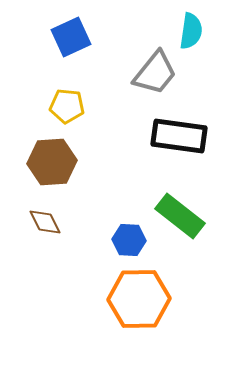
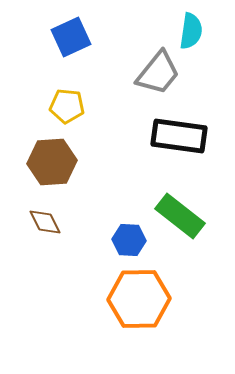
gray trapezoid: moved 3 px right
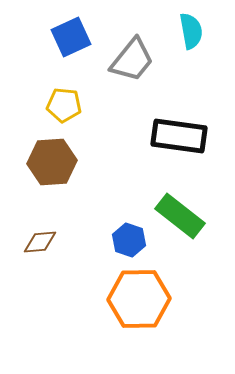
cyan semicircle: rotated 18 degrees counterclockwise
gray trapezoid: moved 26 px left, 13 px up
yellow pentagon: moved 3 px left, 1 px up
brown diamond: moved 5 px left, 20 px down; rotated 68 degrees counterclockwise
blue hexagon: rotated 16 degrees clockwise
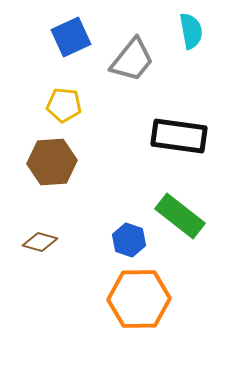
brown diamond: rotated 20 degrees clockwise
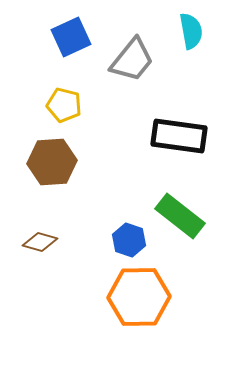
yellow pentagon: rotated 8 degrees clockwise
orange hexagon: moved 2 px up
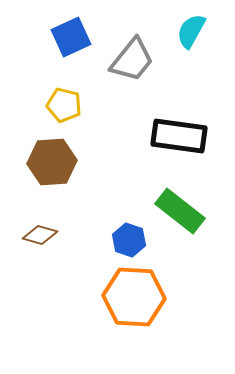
cyan semicircle: rotated 141 degrees counterclockwise
green rectangle: moved 5 px up
brown diamond: moved 7 px up
orange hexagon: moved 5 px left; rotated 4 degrees clockwise
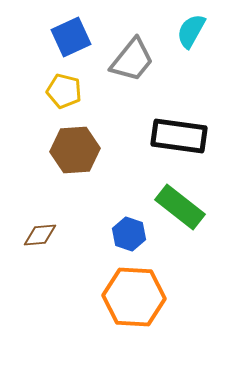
yellow pentagon: moved 14 px up
brown hexagon: moved 23 px right, 12 px up
green rectangle: moved 4 px up
brown diamond: rotated 20 degrees counterclockwise
blue hexagon: moved 6 px up
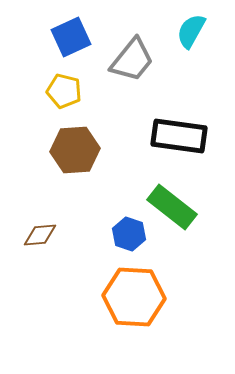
green rectangle: moved 8 px left
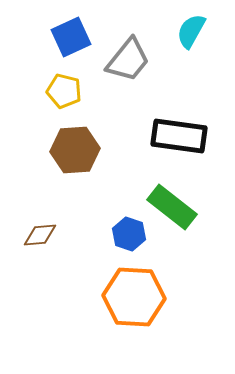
gray trapezoid: moved 4 px left
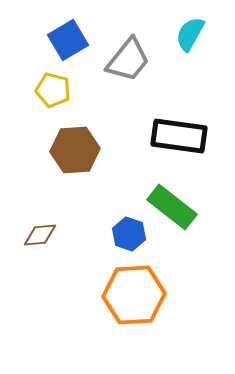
cyan semicircle: moved 1 px left, 3 px down
blue square: moved 3 px left, 3 px down; rotated 6 degrees counterclockwise
yellow pentagon: moved 11 px left, 1 px up
orange hexagon: moved 2 px up; rotated 6 degrees counterclockwise
